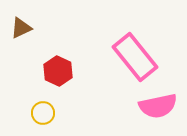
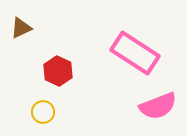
pink rectangle: moved 4 px up; rotated 18 degrees counterclockwise
pink semicircle: rotated 9 degrees counterclockwise
yellow circle: moved 1 px up
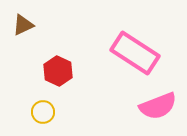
brown triangle: moved 2 px right, 3 px up
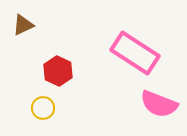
pink semicircle: moved 1 px right, 2 px up; rotated 42 degrees clockwise
yellow circle: moved 4 px up
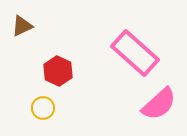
brown triangle: moved 1 px left, 1 px down
pink rectangle: rotated 9 degrees clockwise
pink semicircle: rotated 63 degrees counterclockwise
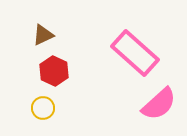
brown triangle: moved 21 px right, 9 px down
red hexagon: moved 4 px left
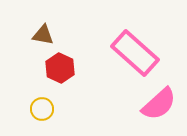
brown triangle: rotated 35 degrees clockwise
red hexagon: moved 6 px right, 3 px up
yellow circle: moved 1 px left, 1 px down
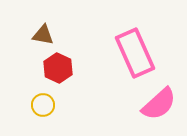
pink rectangle: rotated 24 degrees clockwise
red hexagon: moved 2 px left
yellow circle: moved 1 px right, 4 px up
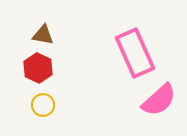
red hexagon: moved 20 px left
pink semicircle: moved 4 px up
